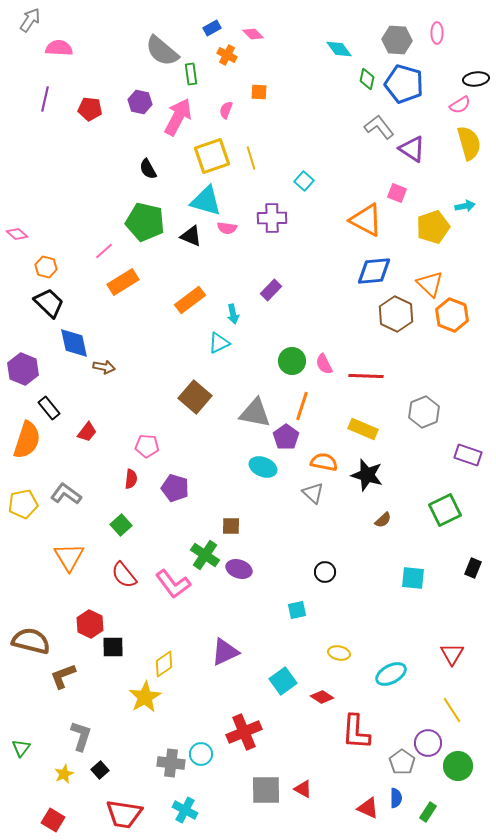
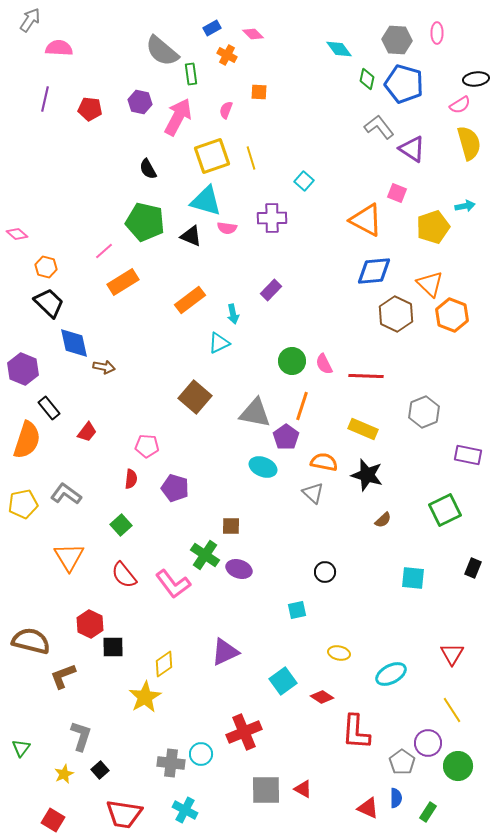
purple rectangle at (468, 455): rotated 8 degrees counterclockwise
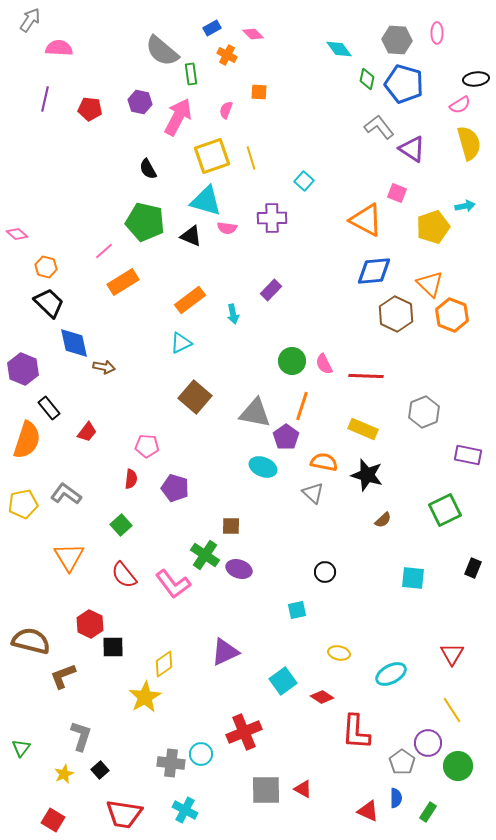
cyan triangle at (219, 343): moved 38 px left
red triangle at (368, 808): moved 3 px down
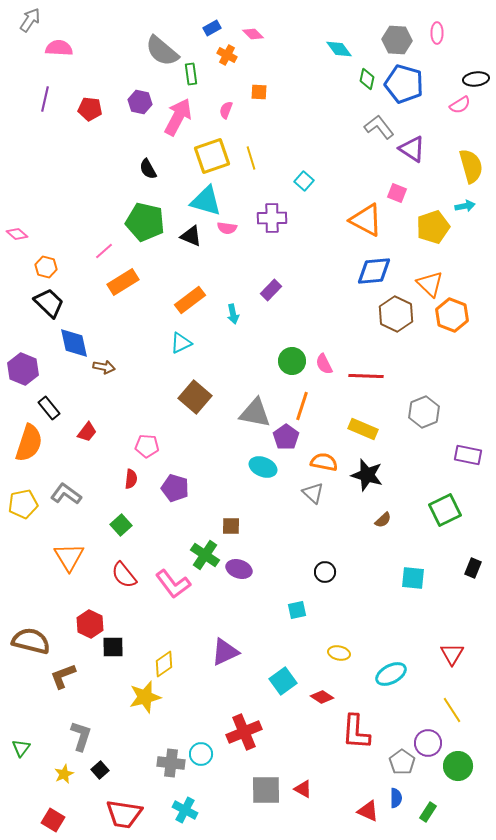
yellow semicircle at (469, 143): moved 2 px right, 23 px down
orange semicircle at (27, 440): moved 2 px right, 3 px down
yellow star at (145, 697): rotated 16 degrees clockwise
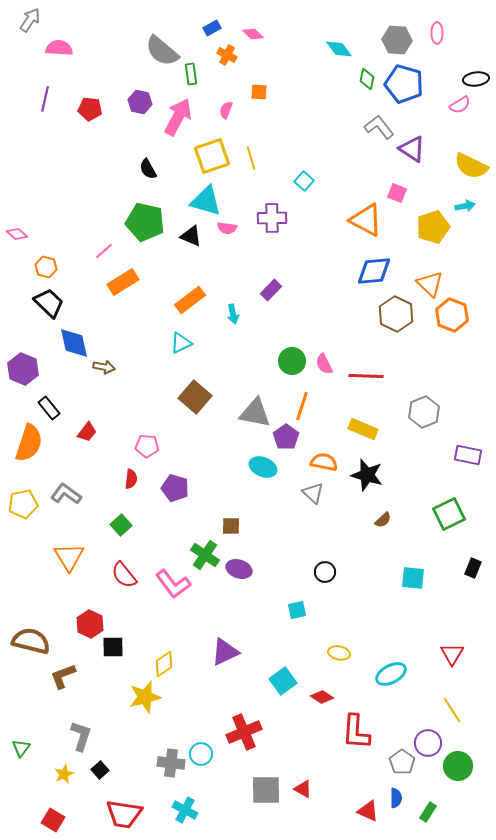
yellow semicircle at (471, 166): rotated 132 degrees clockwise
green square at (445, 510): moved 4 px right, 4 px down
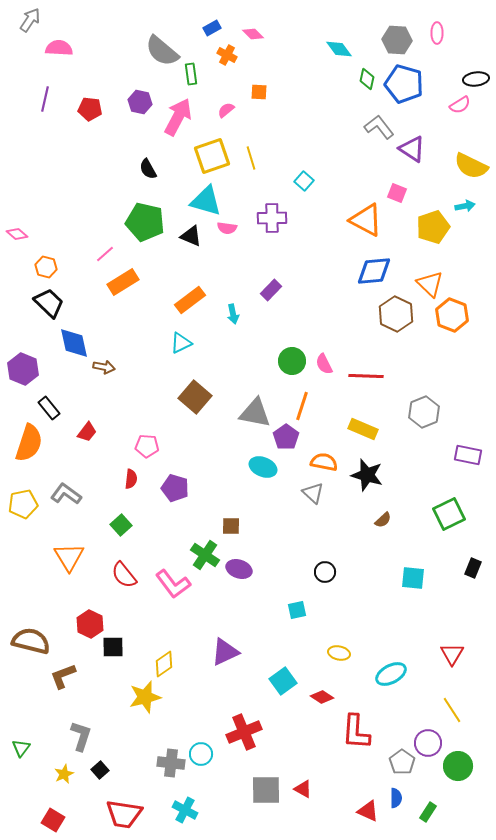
pink semicircle at (226, 110): rotated 30 degrees clockwise
pink line at (104, 251): moved 1 px right, 3 px down
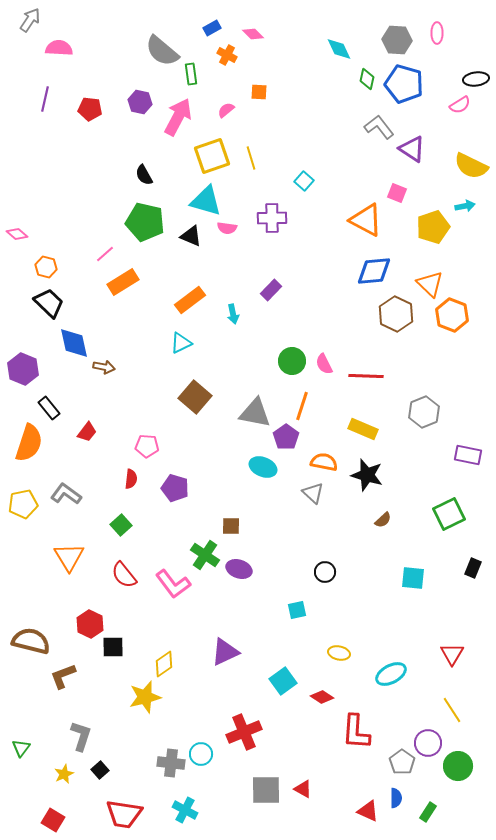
cyan diamond at (339, 49): rotated 12 degrees clockwise
black semicircle at (148, 169): moved 4 px left, 6 px down
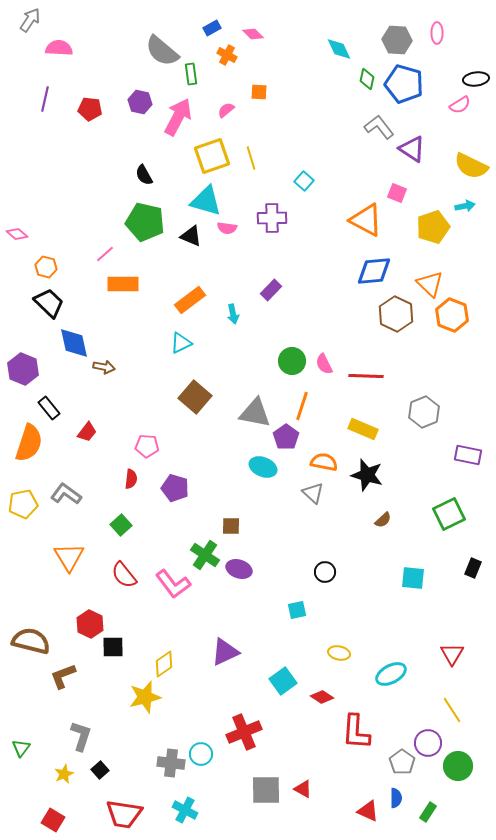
orange rectangle at (123, 282): moved 2 px down; rotated 32 degrees clockwise
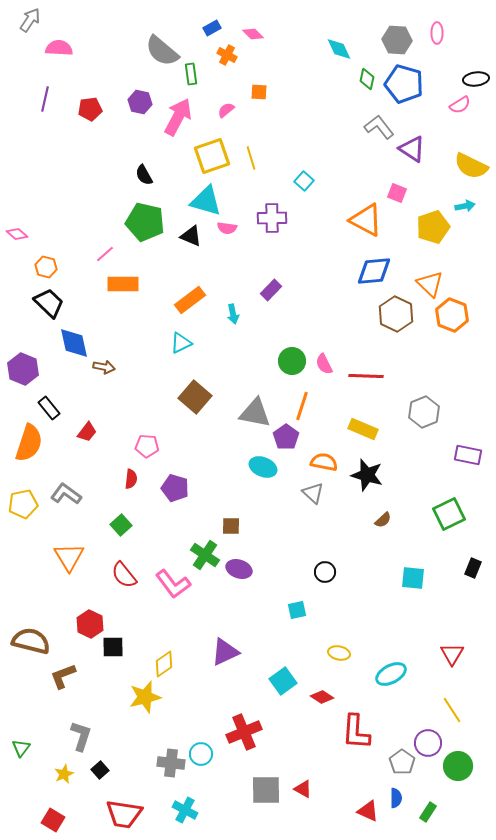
red pentagon at (90, 109): rotated 15 degrees counterclockwise
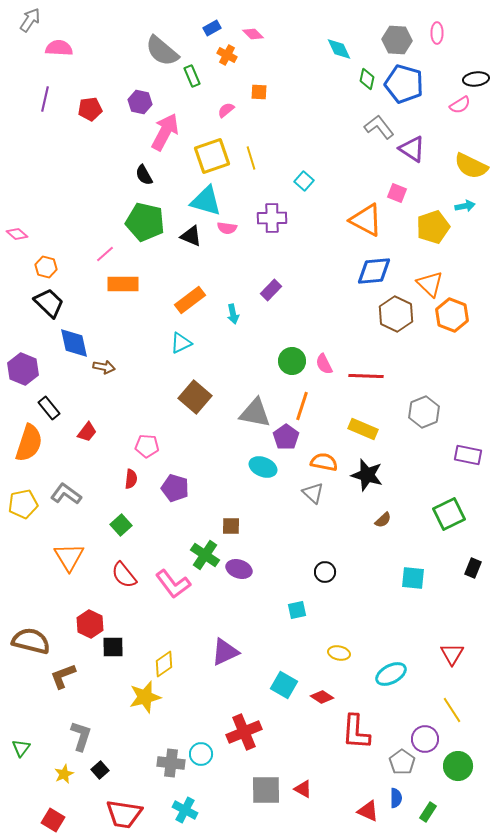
green rectangle at (191, 74): moved 1 px right, 2 px down; rotated 15 degrees counterclockwise
pink arrow at (178, 117): moved 13 px left, 15 px down
cyan square at (283, 681): moved 1 px right, 4 px down; rotated 24 degrees counterclockwise
purple circle at (428, 743): moved 3 px left, 4 px up
